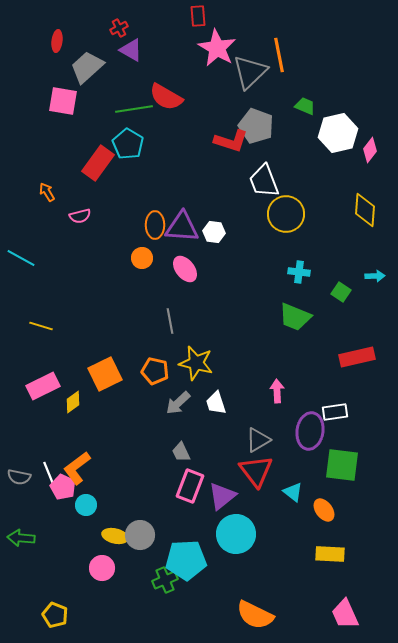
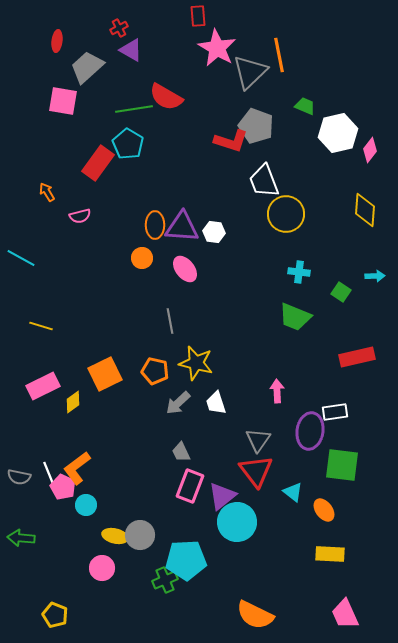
gray triangle at (258, 440): rotated 24 degrees counterclockwise
cyan circle at (236, 534): moved 1 px right, 12 px up
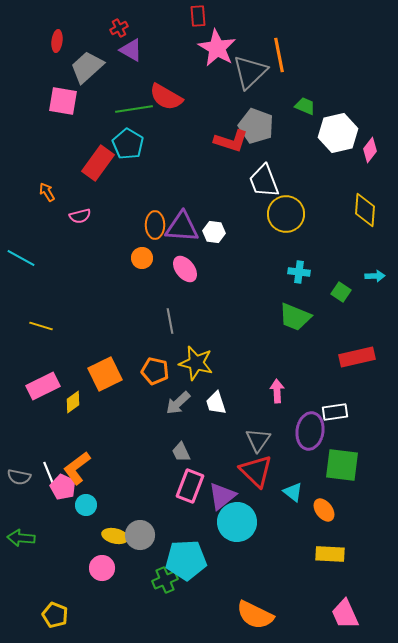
red triangle at (256, 471): rotated 9 degrees counterclockwise
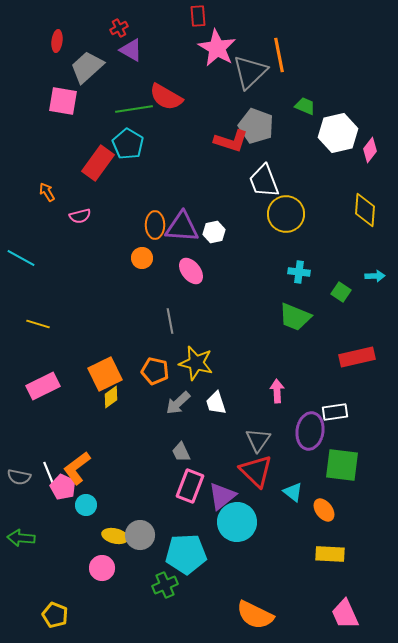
white hexagon at (214, 232): rotated 20 degrees counterclockwise
pink ellipse at (185, 269): moved 6 px right, 2 px down
yellow line at (41, 326): moved 3 px left, 2 px up
yellow diamond at (73, 402): moved 38 px right, 5 px up
cyan pentagon at (186, 560): moved 6 px up
green cross at (165, 580): moved 5 px down
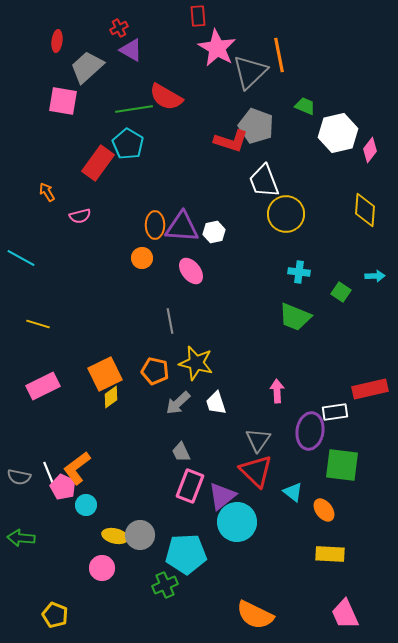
red rectangle at (357, 357): moved 13 px right, 32 px down
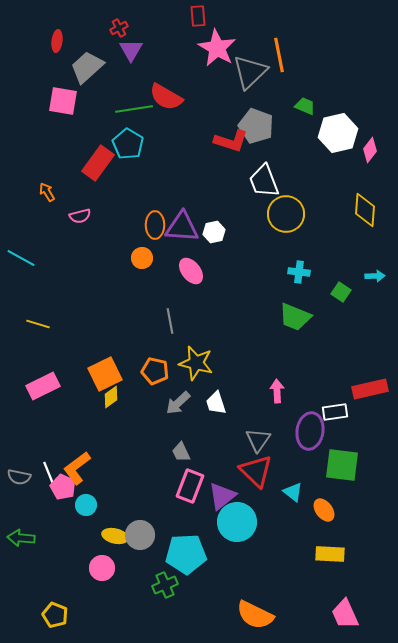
purple triangle at (131, 50): rotated 30 degrees clockwise
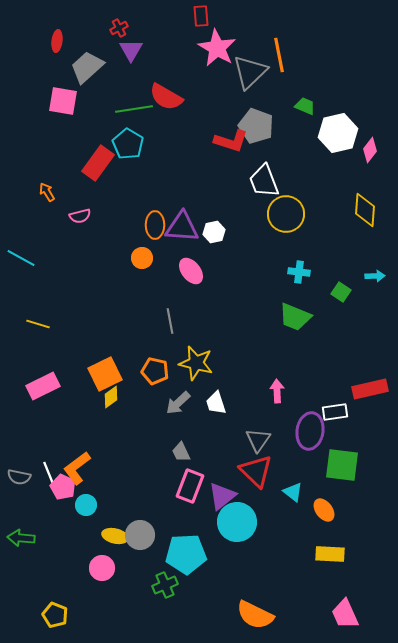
red rectangle at (198, 16): moved 3 px right
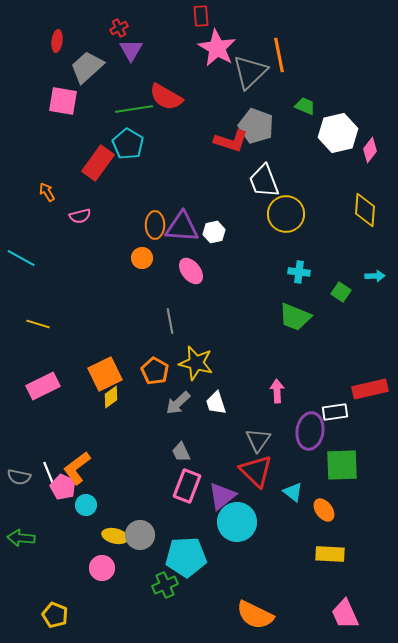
orange pentagon at (155, 371): rotated 16 degrees clockwise
green square at (342, 465): rotated 9 degrees counterclockwise
pink rectangle at (190, 486): moved 3 px left
cyan pentagon at (186, 554): moved 3 px down
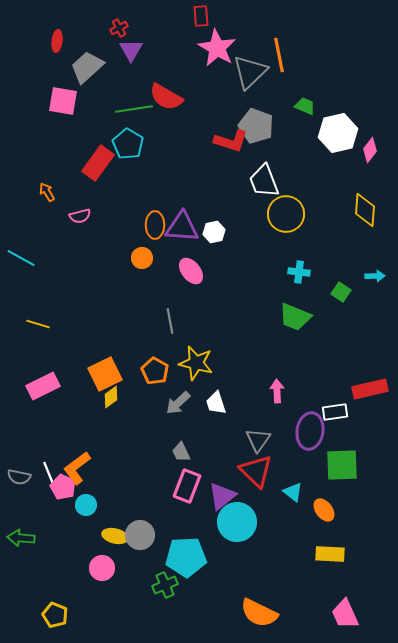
orange semicircle at (255, 615): moved 4 px right, 2 px up
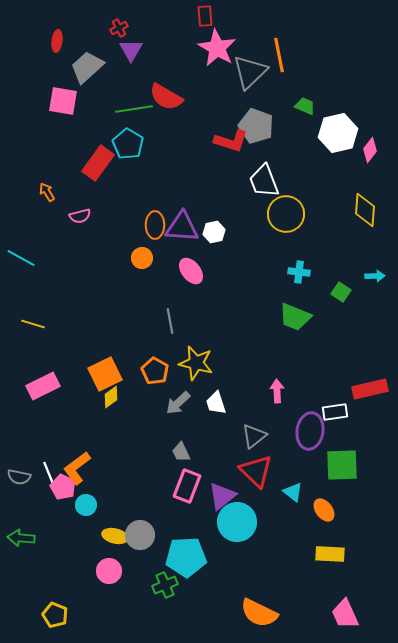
red rectangle at (201, 16): moved 4 px right
yellow line at (38, 324): moved 5 px left
gray triangle at (258, 440): moved 4 px left, 4 px up; rotated 16 degrees clockwise
pink circle at (102, 568): moved 7 px right, 3 px down
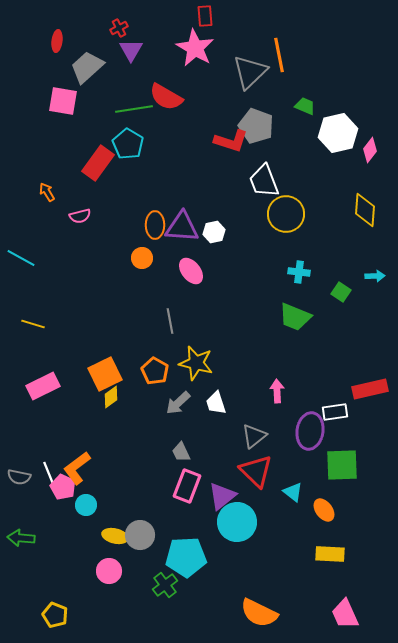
pink star at (217, 48): moved 22 px left
green cross at (165, 585): rotated 15 degrees counterclockwise
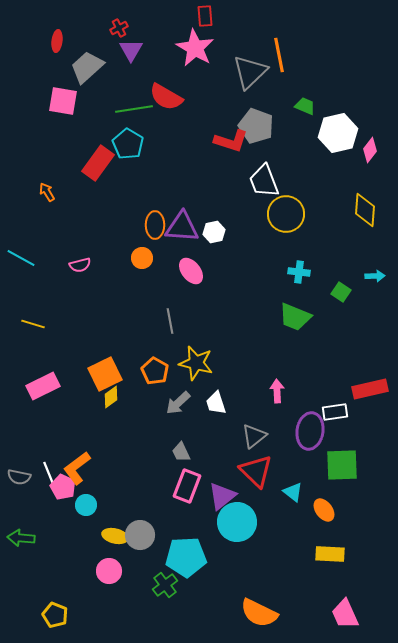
pink semicircle at (80, 216): moved 49 px down
